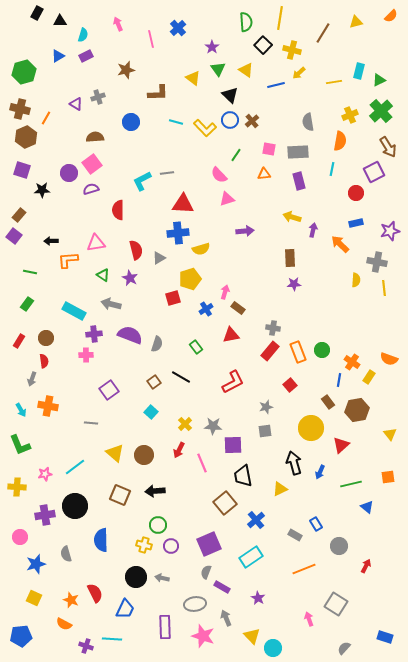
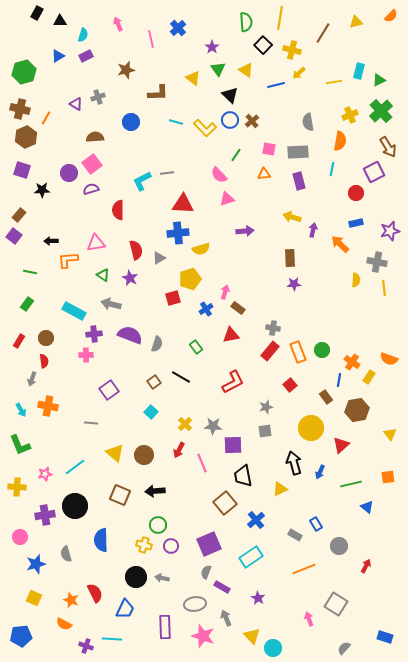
brown rectangle at (328, 402): moved 2 px left, 5 px up
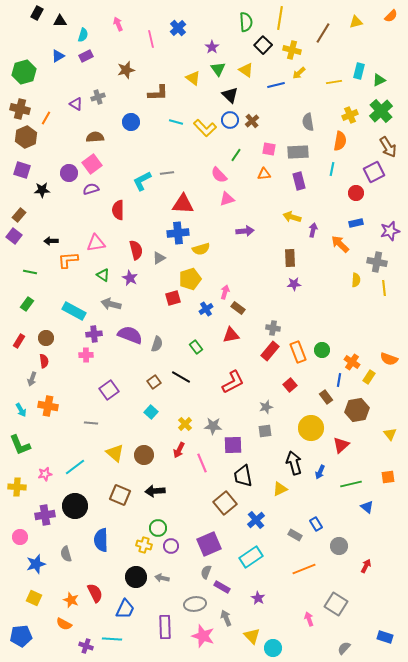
green circle at (158, 525): moved 3 px down
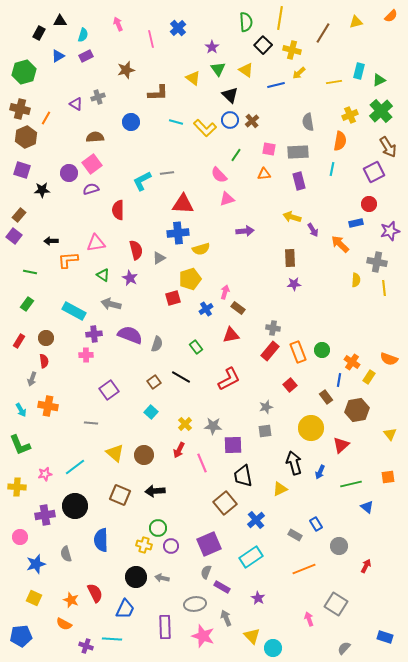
black rectangle at (37, 13): moved 2 px right, 20 px down
red circle at (356, 193): moved 13 px right, 11 px down
purple arrow at (313, 230): rotated 136 degrees clockwise
red L-shape at (233, 382): moved 4 px left, 3 px up
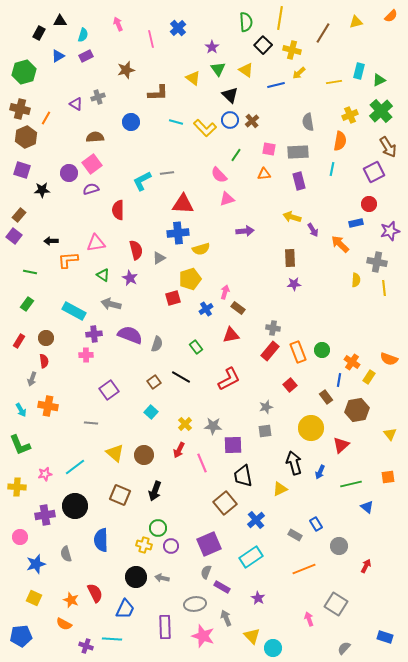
black arrow at (155, 491): rotated 66 degrees counterclockwise
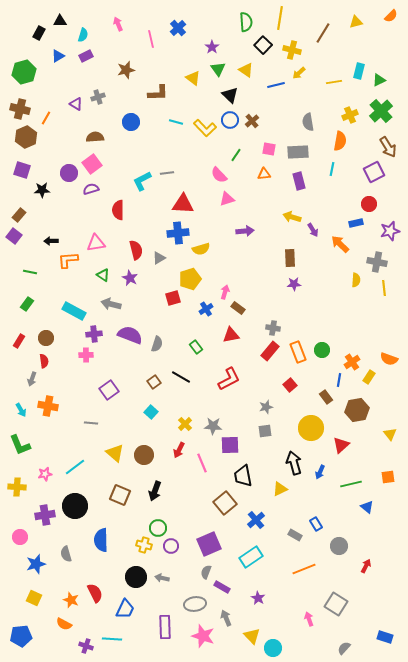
orange cross at (352, 362): rotated 21 degrees clockwise
purple square at (233, 445): moved 3 px left
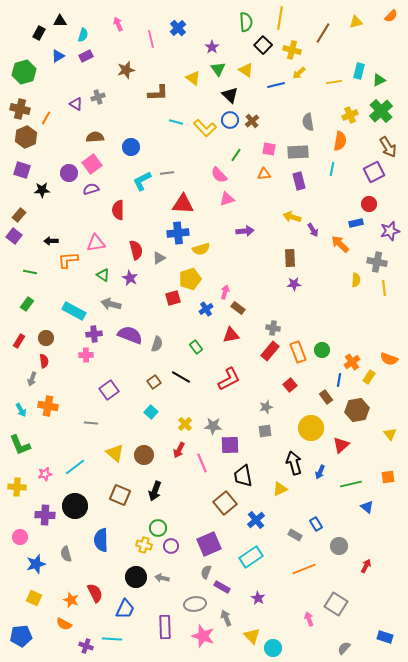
blue circle at (131, 122): moved 25 px down
purple cross at (45, 515): rotated 12 degrees clockwise
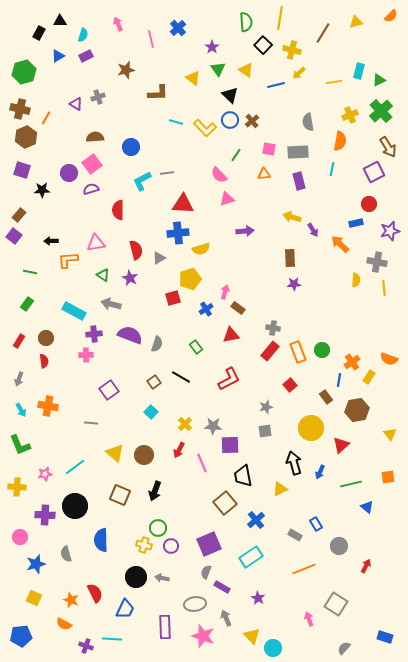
gray arrow at (32, 379): moved 13 px left
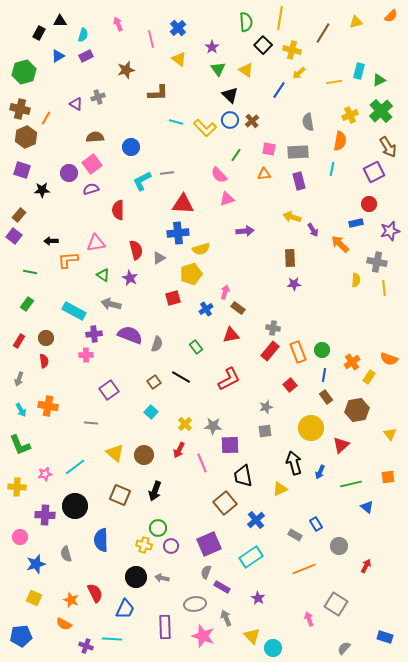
yellow triangle at (193, 78): moved 14 px left, 19 px up
blue line at (276, 85): moved 3 px right, 5 px down; rotated 42 degrees counterclockwise
yellow pentagon at (190, 279): moved 1 px right, 5 px up
blue line at (339, 380): moved 15 px left, 5 px up
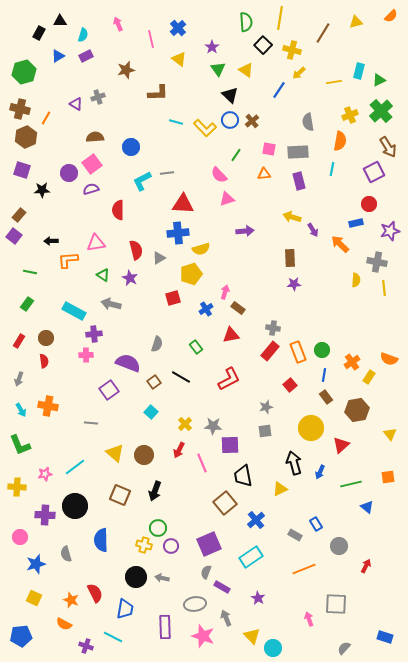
purple semicircle at (130, 335): moved 2 px left, 28 px down
gray square at (336, 604): rotated 30 degrees counterclockwise
blue trapezoid at (125, 609): rotated 15 degrees counterclockwise
cyan line at (112, 639): moved 1 px right, 2 px up; rotated 24 degrees clockwise
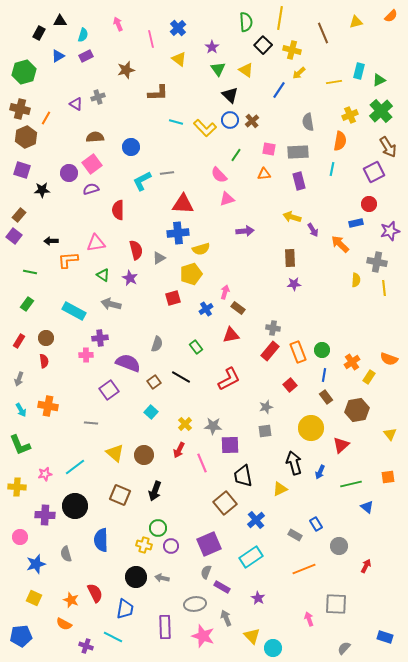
brown line at (323, 33): rotated 55 degrees counterclockwise
purple cross at (94, 334): moved 6 px right, 4 px down
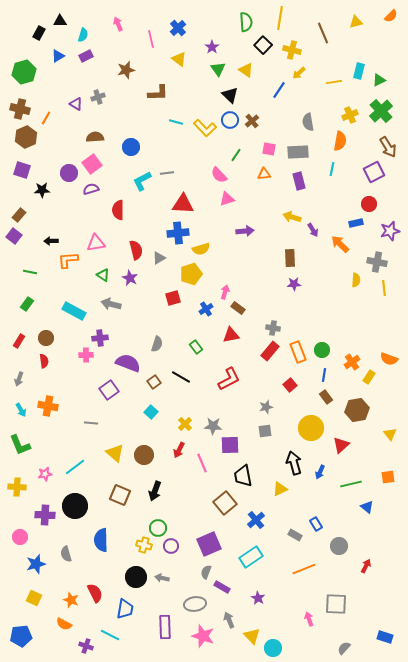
gray arrow at (226, 618): moved 3 px right, 2 px down
cyan line at (113, 637): moved 3 px left, 2 px up
